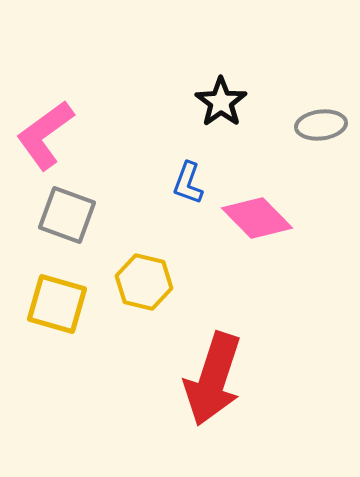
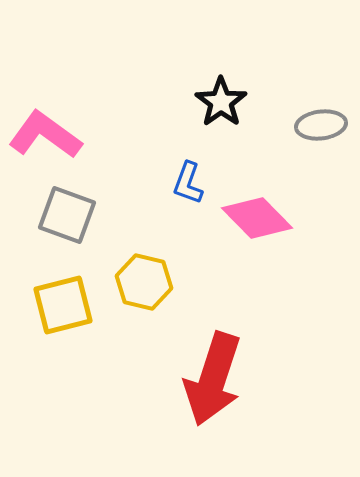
pink L-shape: rotated 72 degrees clockwise
yellow square: moved 6 px right, 1 px down; rotated 30 degrees counterclockwise
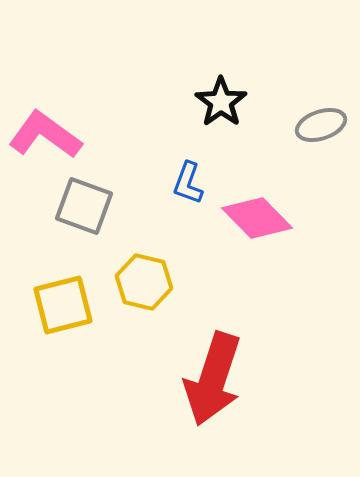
gray ellipse: rotated 12 degrees counterclockwise
gray square: moved 17 px right, 9 px up
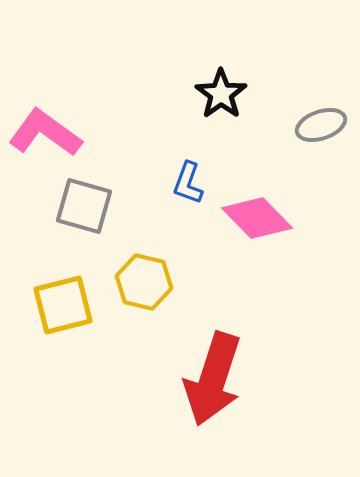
black star: moved 8 px up
pink L-shape: moved 2 px up
gray square: rotated 4 degrees counterclockwise
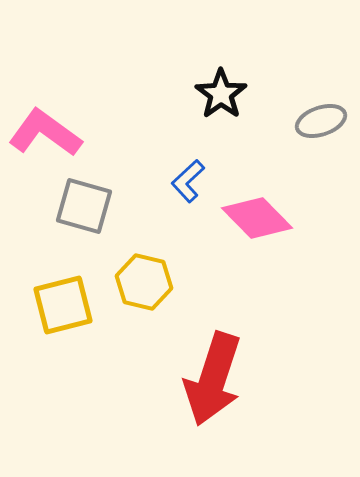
gray ellipse: moved 4 px up
blue L-shape: moved 2 px up; rotated 27 degrees clockwise
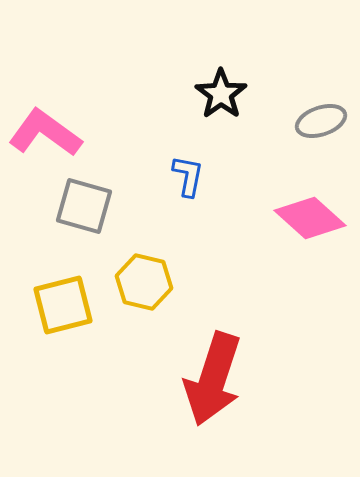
blue L-shape: moved 5 px up; rotated 144 degrees clockwise
pink diamond: moved 53 px right; rotated 4 degrees counterclockwise
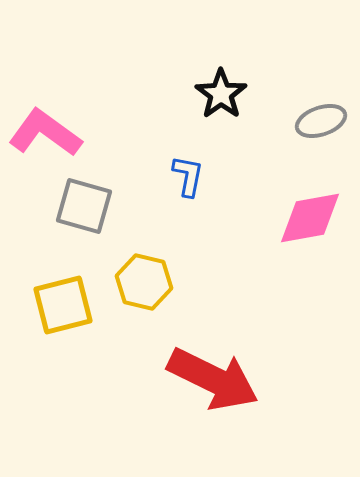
pink diamond: rotated 52 degrees counterclockwise
red arrow: rotated 82 degrees counterclockwise
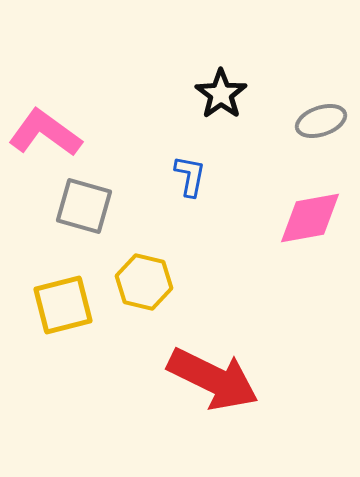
blue L-shape: moved 2 px right
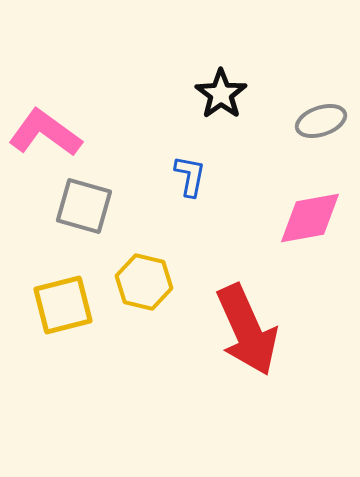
red arrow: moved 34 px right, 49 px up; rotated 40 degrees clockwise
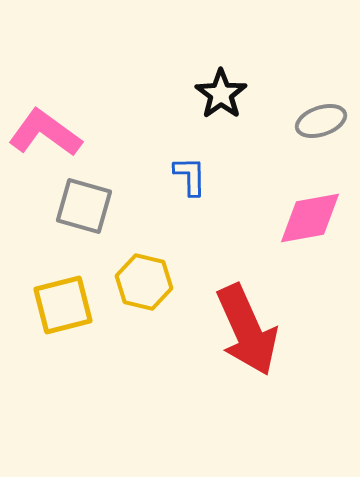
blue L-shape: rotated 12 degrees counterclockwise
